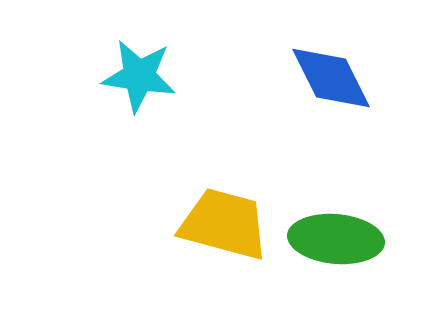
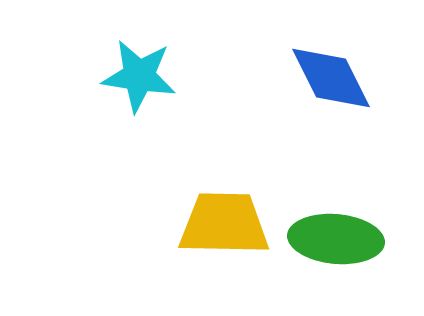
yellow trapezoid: rotated 14 degrees counterclockwise
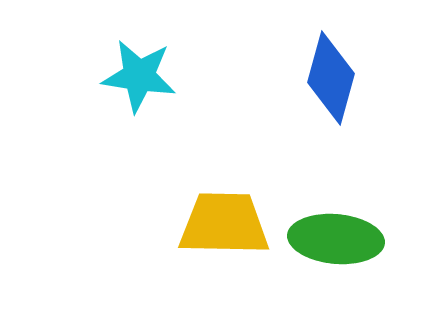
blue diamond: rotated 42 degrees clockwise
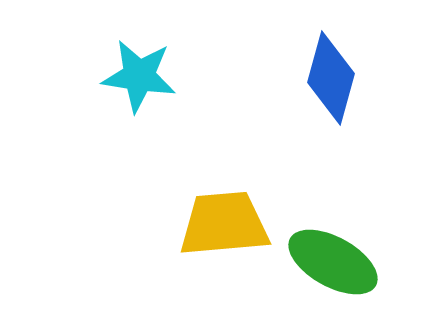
yellow trapezoid: rotated 6 degrees counterclockwise
green ellipse: moved 3 px left, 23 px down; rotated 24 degrees clockwise
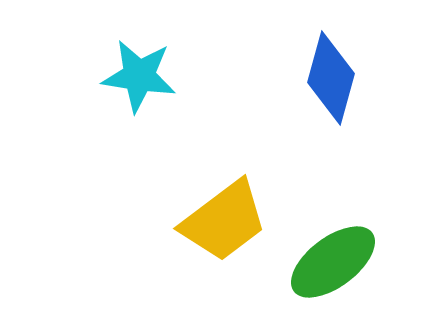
yellow trapezoid: moved 3 px up; rotated 148 degrees clockwise
green ellipse: rotated 66 degrees counterclockwise
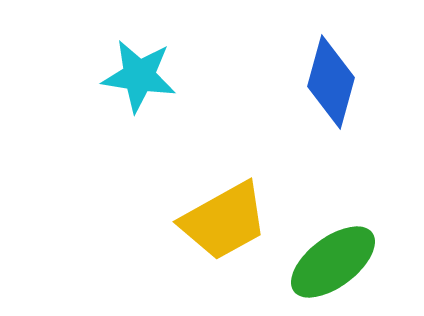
blue diamond: moved 4 px down
yellow trapezoid: rotated 8 degrees clockwise
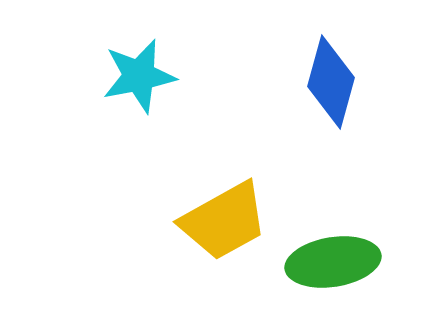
cyan star: rotated 20 degrees counterclockwise
green ellipse: rotated 28 degrees clockwise
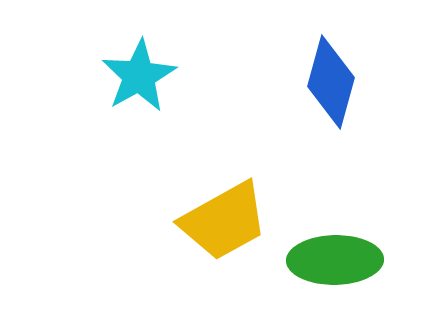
cyan star: rotated 18 degrees counterclockwise
green ellipse: moved 2 px right, 2 px up; rotated 8 degrees clockwise
